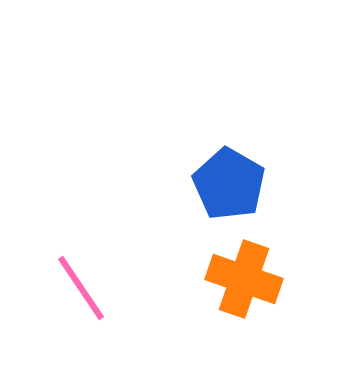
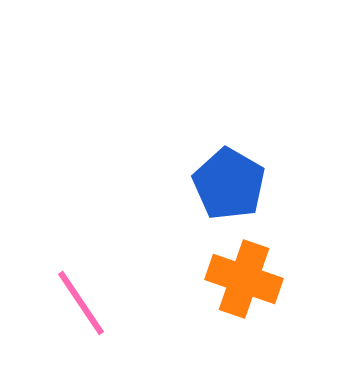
pink line: moved 15 px down
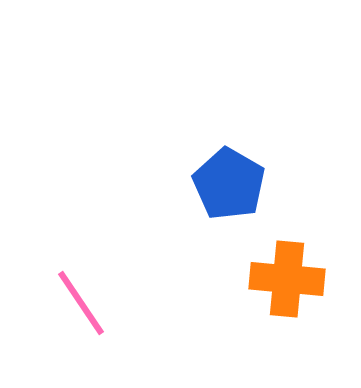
orange cross: moved 43 px right; rotated 14 degrees counterclockwise
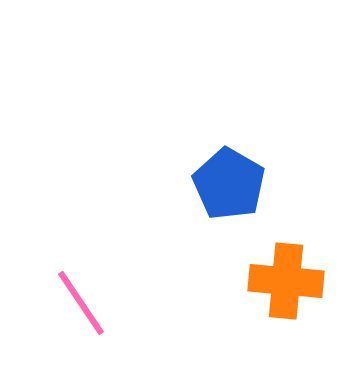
orange cross: moved 1 px left, 2 px down
